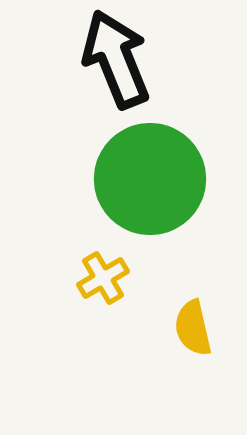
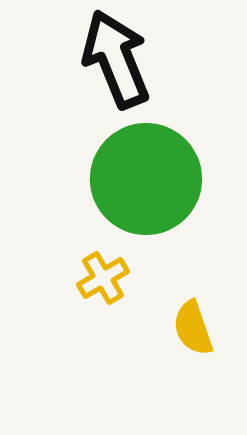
green circle: moved 4 px left
yellow semicircle: rotated 6 degrees counterclockwise
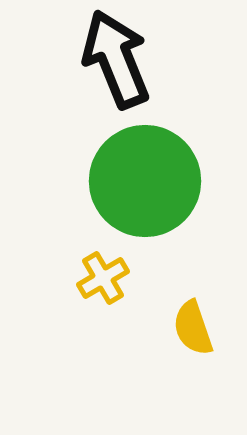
green circle: moved 1 px left, 2 px down
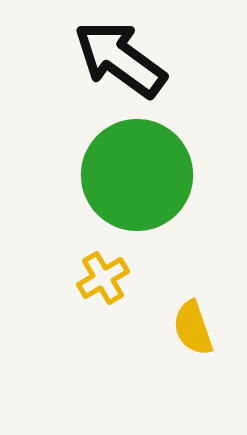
black arrow: moved 4 px right; rotated 32 degrees counterclockwise
green circle: moved 8 px left, 6 px up
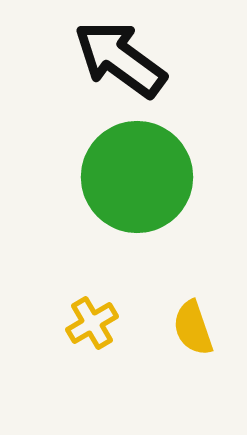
green circle: moved 2 px down
yellow cross: moved 11 px left, 45 px down
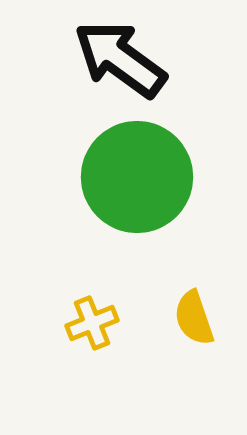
yellow cross: rotated 9 degrees clockwise
yellow semicircle: moved 1 px right, 10 px up
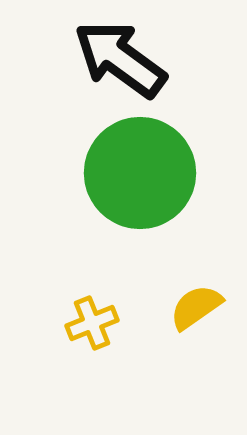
green circle: moved 3 px right, 4 px up
yellow semicircle: moved 2 px right, 11 px up; rotated 74 degrees clockwise
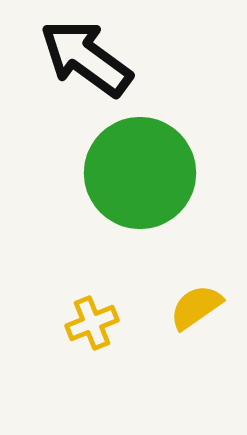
black arrow: moved 34 px left, 1 px up
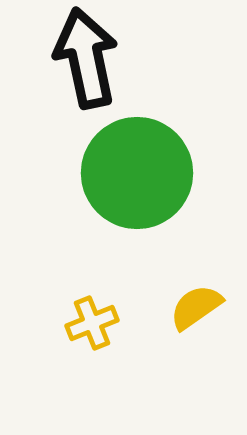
black arrow: rotated 42 degrees clockwise
green circle: moved 3 px left
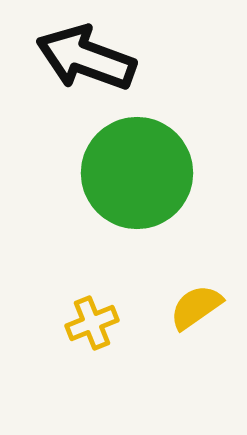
black arrow: rotated 58 degrees counterclockwise
